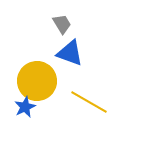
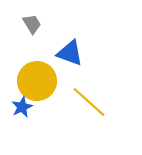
gray trapezoid: moved 30 px left
yellow line: rotated 12 degrees clockwise
blue star: moved 3 px left
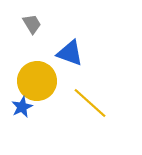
yellow line: moved 1 px right, 1 px down
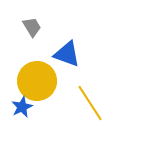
gray trapezoid: moved 3 px down
blue triangle: moved 3 px left, 1 px down
yellow line: rotated 15 degrees clockwise
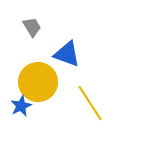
yellow circle: moved 1 px right, 1 px down
blue star: moved 1 px left, 1 px up
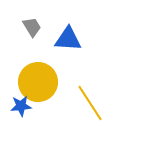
blue triangle: moved 1 px right, 15 px up; rotated 16 degrees counterclockwise
blue star: rotated 20 degrees clockwise
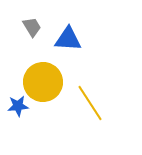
yellow circle: moved 5 px right
blue star: moved 3 px left
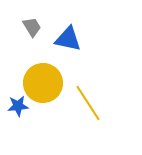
blue triangle: rotated 8 degrees clockwise
yellow circle: moved 1 px down
yellow line: moved 2 px left
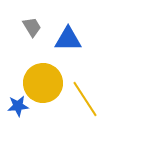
blue triangle: rotated 12 degrees counterclockwise
yellow line: moved 3 px left, 4 px up
